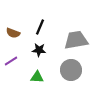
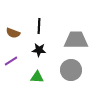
black line: moved 1 px left, 1 px up; rotated 21 degrees counterclockwise
gray trapezoid: rotated 10 degrees clockwise
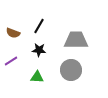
black line: rotated 28 degrees clockwise
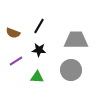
purple line: moved 5 px right
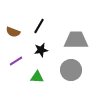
brown semicircle: moved 1 px up
black star: moved 2 px right; rotated 16 degrees counterclockwise
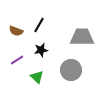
black line: moved 1 px up
brown semicircle: moved 3 px right, 1 px up
gray trapezoid: moved 6 px right, 3 px up
purple line: moved 1 px right, 1 px up
green triangle: rotated 40 degrees clockwise
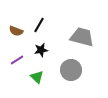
gray trapezoid: rotated 15 degrees clockwise
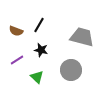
black star: rotated 24 degrees clockwise
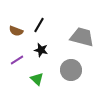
green triangle: moved 2 px down
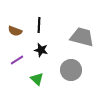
black line: rotated 28 degrees counterclockwise
brown semicircle: moved 1 px left
